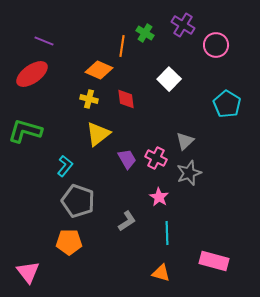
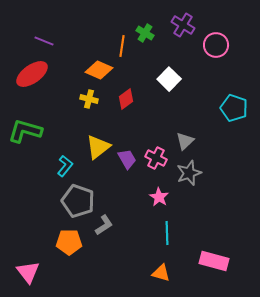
red diamond: rotated 60 degrees clockwise
cyan pentagon: moved 7 px right, 4 px down; rotated 12 degrees counterclockwise
yellow triangle: moved 13 px down
gray L-shape: moved 23 px left, 4 px down
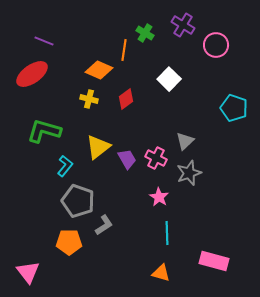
orange line: moved 2 px right, 4 px down
green L-shape: moved 19 px right
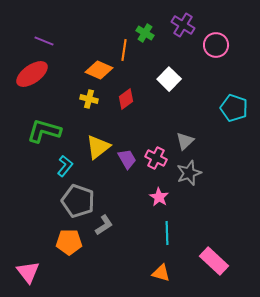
pink rectangle: rotated 28 degrees clockwise
